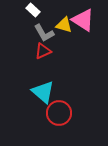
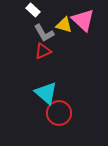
pink triangle: rotated 10 degrees clockwise
cyan triangle: moved 3 px right, 1 px down
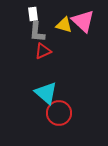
white rectangle: moved 4 px down; rotated 40 degrees clockwise
pink triangle: moved 1 px down
gray L-shape: moved 7 px left, 1 px up; rotated 35 degrees clockwise
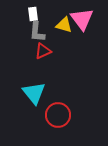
pink triangle: moved 1 px left, 2 px up; rotated 10 degrees clockwise
cyan triangle: moved 12 px left; rotated 10 degrees clockwise
red circle: moved 1 px left, 2 px down
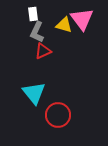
gray L-shape: rotated 20 degrees clockwise
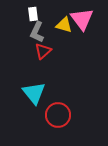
red triangle: rotated 18 degrees counterclockwise
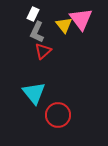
white rectangle: rotated 32 degrees clockwise
pink triangle: moved 1 px left
yellow triangle: rotated 36 degrees clockwise
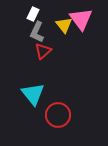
cyan triangle: moved 1 px left, 1 px down
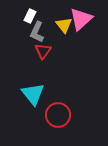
white rectangle: moved 3 px left, 2 px down
pink triangle: rotated 25 degrees clockwise
red triangle: rotated 12 degrees counterclockwise
